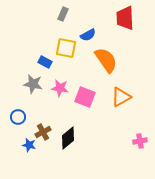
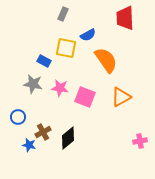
blue rectangle: moved 1 px left, 1 px up
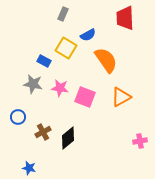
yellow square: rotated 20 degrees clockwise
blue star: moved 23 px down
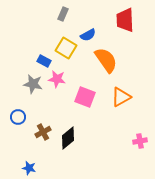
red trapezoid: moved 2 px down
pink star: moved 3 px left, 9 px up
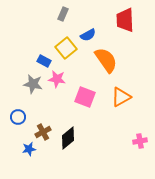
yellow square: rotated 20 degrees clockwise
blue star: moved 19 px up; rotated 24 degrees counterclockwise
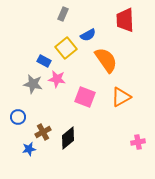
pink cross: moved 2 px left, 1 px down
